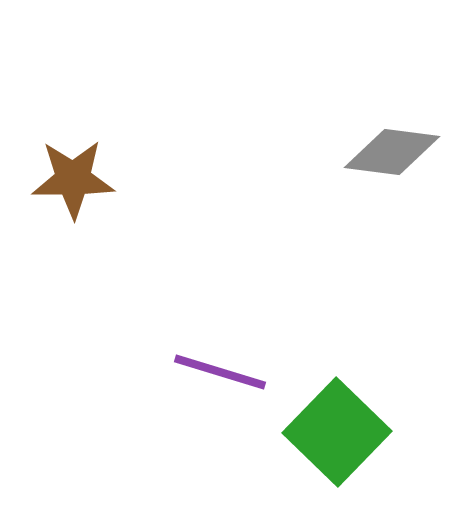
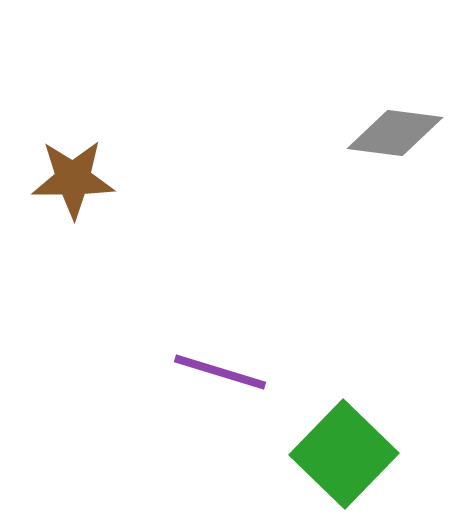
gray diamond: moved 3 px right, 19 px up
green square: moved 7 px right, 22 px down
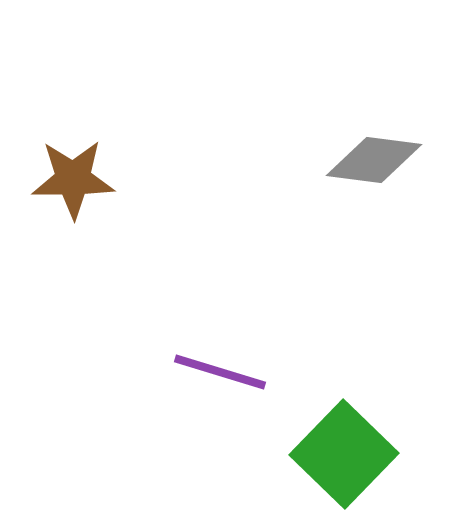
gray diamond: moved 21 px left, 27 px down
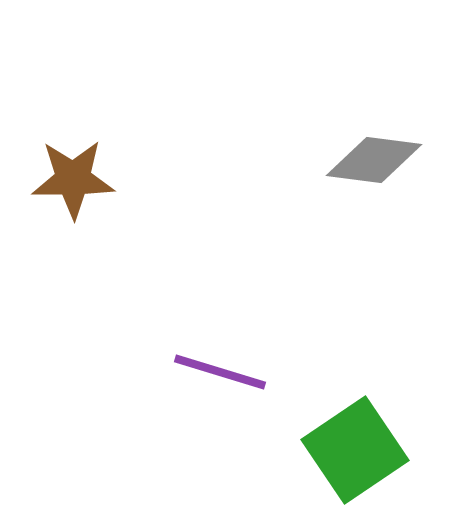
green square: moved 11 px right, 4 px up; rotated 12 degrees clockwise
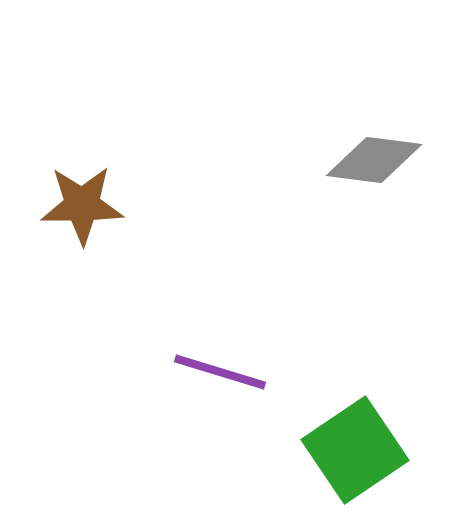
brown star: moved 9 px right, 26 px down
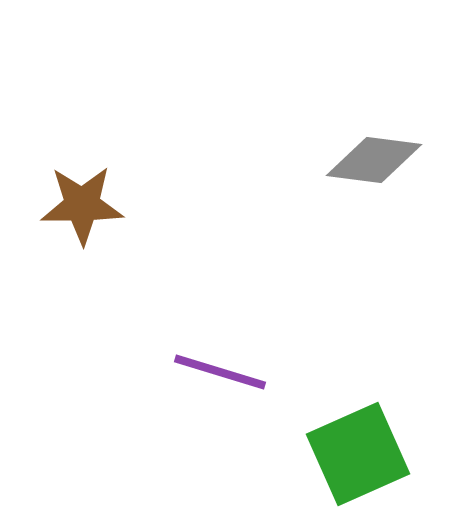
green square: moved 3 px right, 4 px down; rotated 10 degrees clockwise
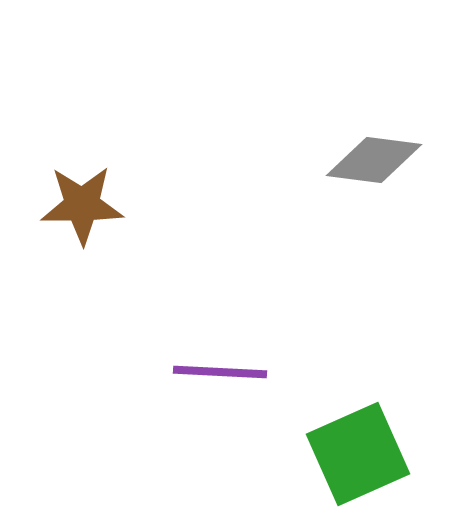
purple line: rotated 14 degrees counterclockwise
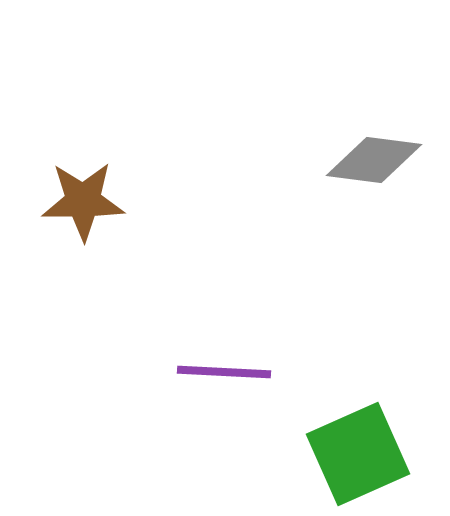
brown star: moved 1 px right, 4 px up
purple line: moved 4 px right
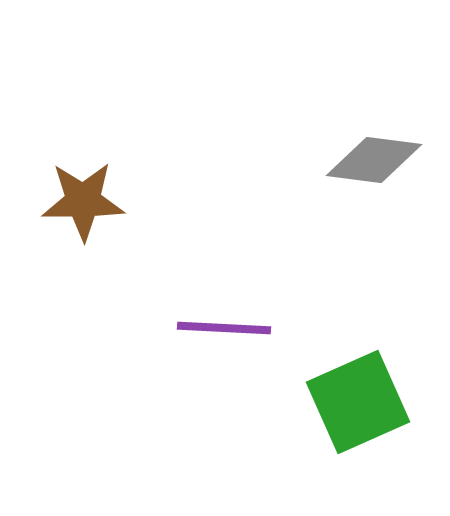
purple line: moved 44 px up
green square: moved 52 px up
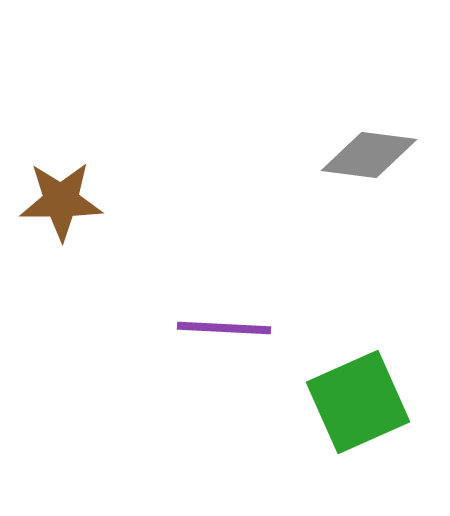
gray diamond: moved 5 px left, 5 px up
brown star: moved 22 px left
